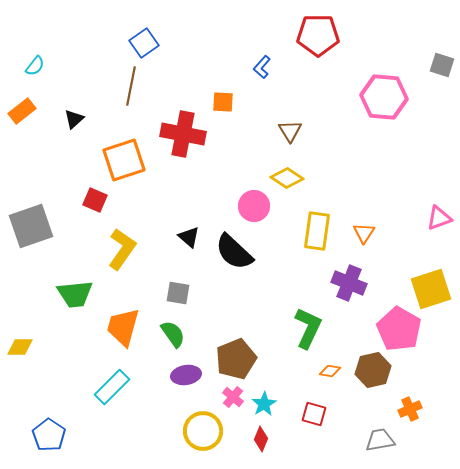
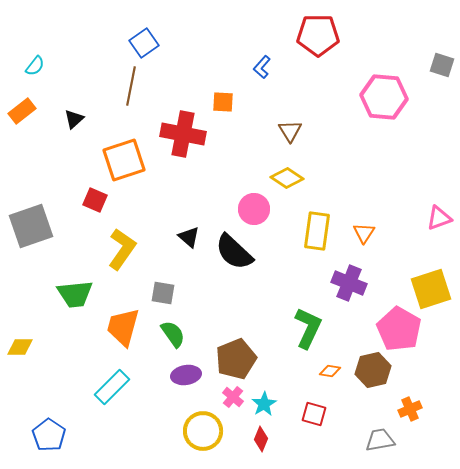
pink circle at (254, 206): moved 3 px down
gray square at (178, 293): moved 15 px left
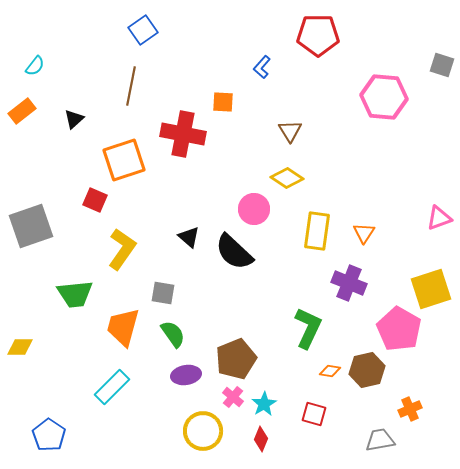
blue square at (144, 43): moved 1 px left, 13 px up
brown hexagon at (373, 370): moved 6 px left
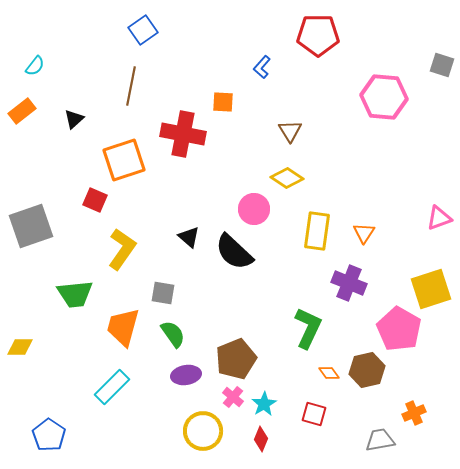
orange diamond at (330, 371): moved 1 px left, 2 px down; rotated 45 degrees clockwise
orange cross at (410, 409): moved 4 px right, 4 px down
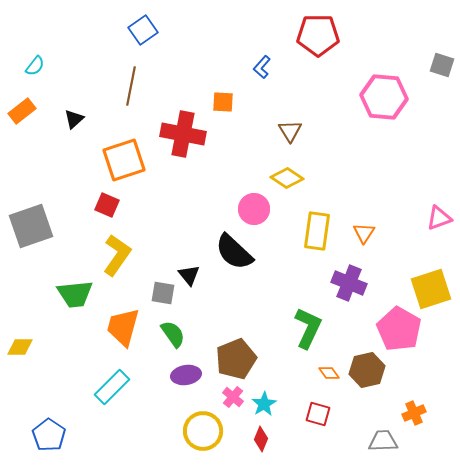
red square at (95, 200): moved 12 px right, 5 px down
black triangle at (189, 237): moved 38 px down; rotated 10 degrees clockwise
yellow L-shape at (122, 249): moved 5 px left, 6 px down
red square at (314, 414): moved 4 px right
gray trapezoid at (380, 440): moved 3 px right, 1 px down; rotated 8 degrees clockwise
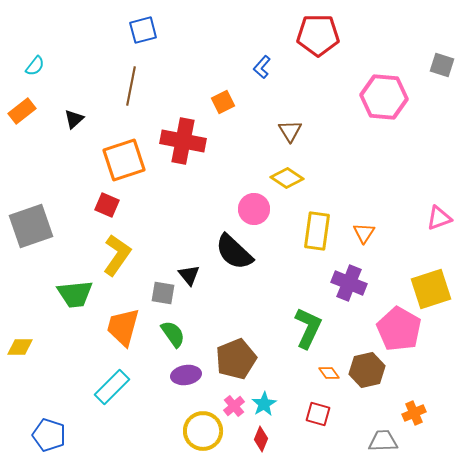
blue square at (143, 30): rotated 20 degrees clockwise
orange square at (223, 102): rotated 30 degrees counterclockwise
red cross at (183, 134): moved 7 px down
pink cross at (233, 397): moved 1 px right, 9 px down; rotated 10 degrees clockwise
blue pentagon at (49, 435): rotated 16 degrees counterclockwise
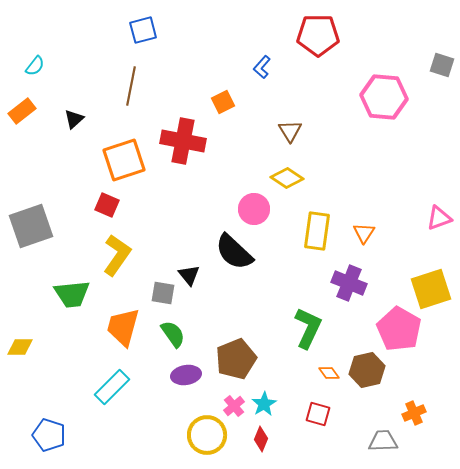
green trapezoid at (75, 294): moved 3 px left
yellow circle at (203, 431): moved 4 px right, 4 px down
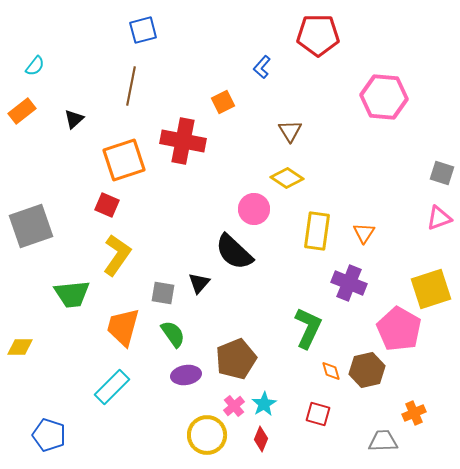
gray square at (442, 65): moved 108 px down
black triangle at (189, 275): moved 10 px right, 8 px down; rotated 20 degrees clockwise
orange diamond at (329, 373): moved 2 px right, 2 px up; rotated 20 degrees clockwise
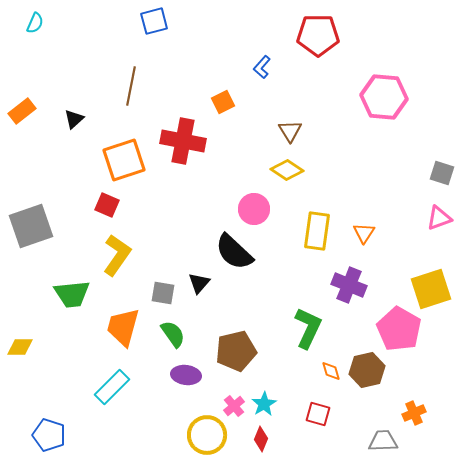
blue square at (143, 30): moved 11 px right, 9 px up
cyan semicircle at (35, 66): moved 43 px up; rotated 15 degrees counterclockwise
yellow diamond at (287, 178): moved 8 px up
purple cross at (349, 283): moved 2 px down
brown pentagon at (236, 359): moved 8 px up; rotated 9 degrees clockwise
purple ellipse at (186, 375): rotated 16 degrees clockwise
